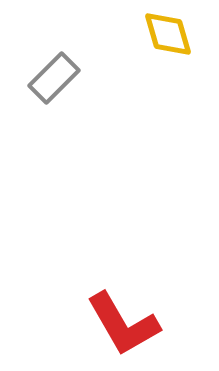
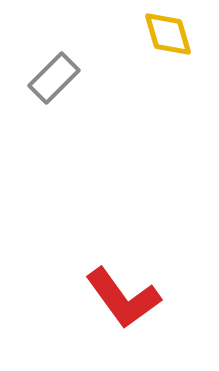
red L-shape: moved 26 px up; rotated 6 degrees counterclockwise
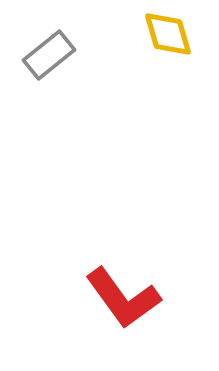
gray rectangle: moved 5 px left, 23 px up; rotated 6 degrees clockwise
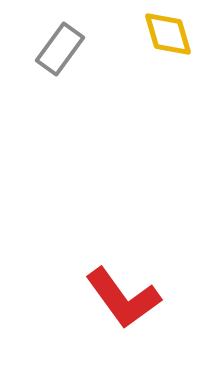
gray rectangle: moved 11 px right, 6 px up; rotated 15 degrees counterclockwise
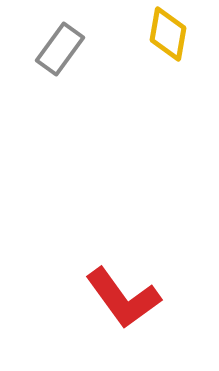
yellow diamond: rotated 26 degrees clockwise
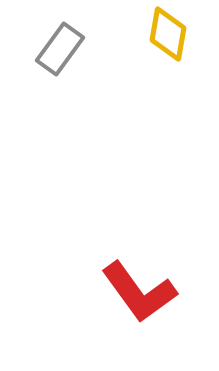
red L-shape: moved 16 px right, 6 px up
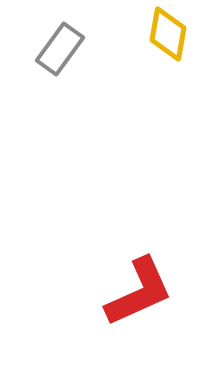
red L-shape: rotated 78 degrees counterclockwise
